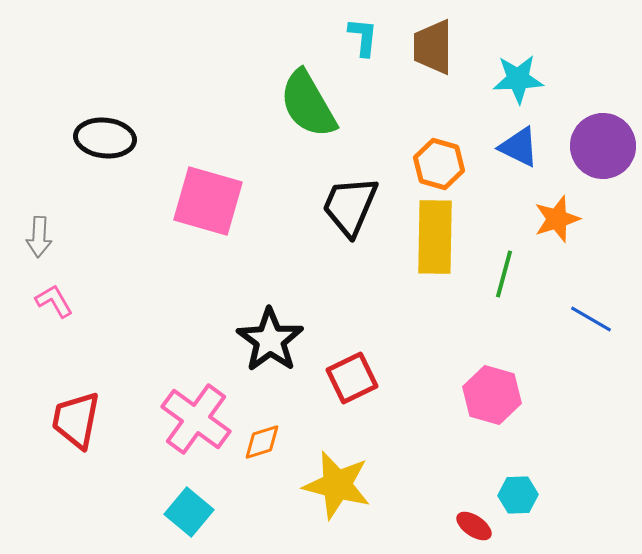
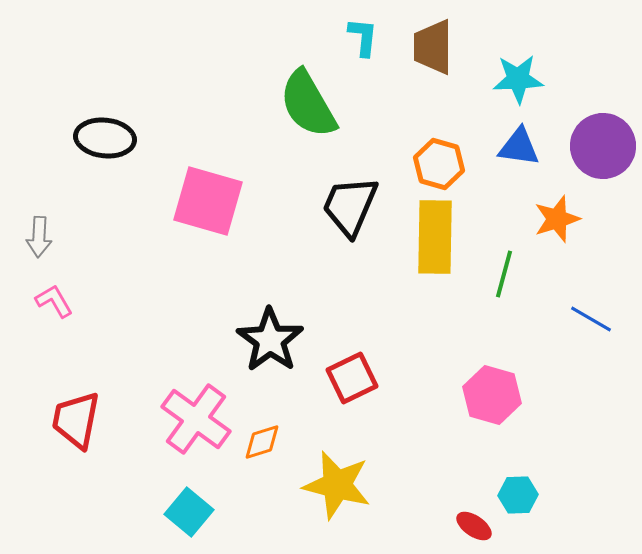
blue triangle: rotated 18 degrees counterclockwise
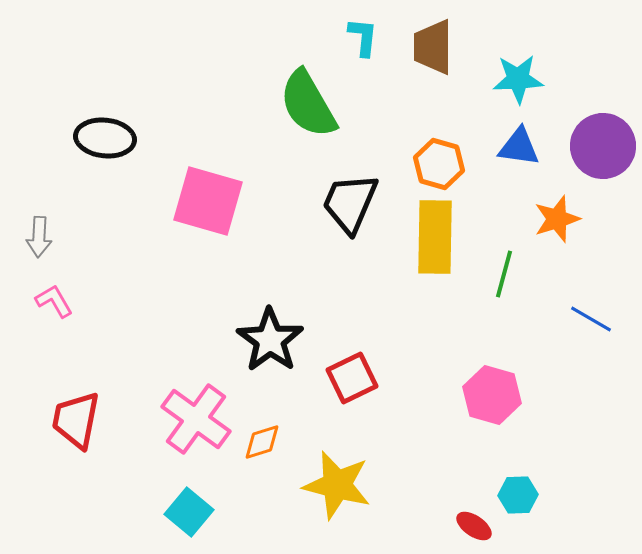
black trapezoid: moved 3 px up
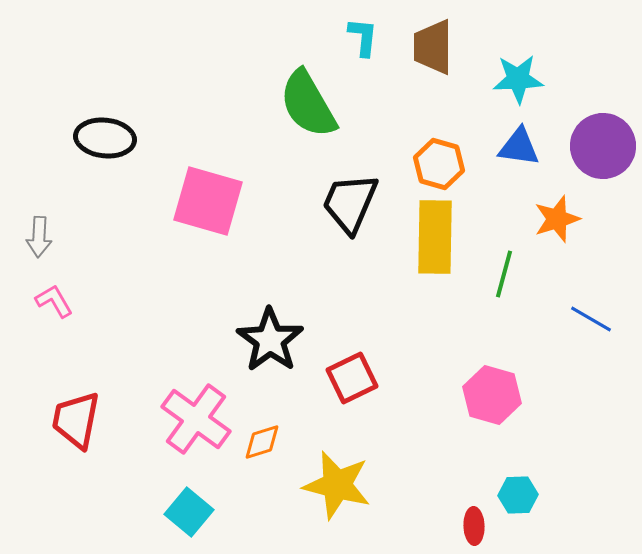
red ellipse: rotated 54 degrees clockwise
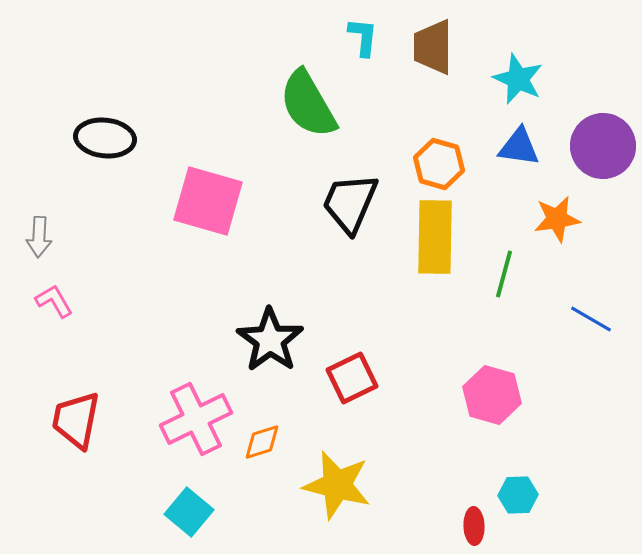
cyan star: rotated 27 degrees clockwise
orange star: rotated 9 degrees clockwise
pink cross: rotated 28 degrees clockwise
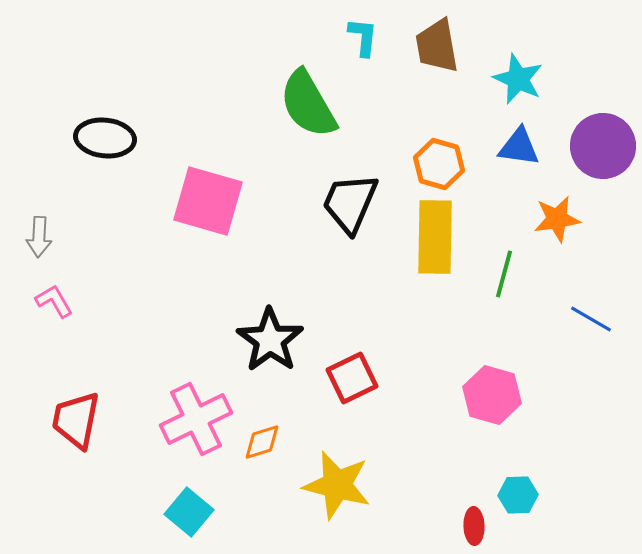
brown trapezoid: moved 4 px right, 1 px up; rotated 10 degrees counterclockwise
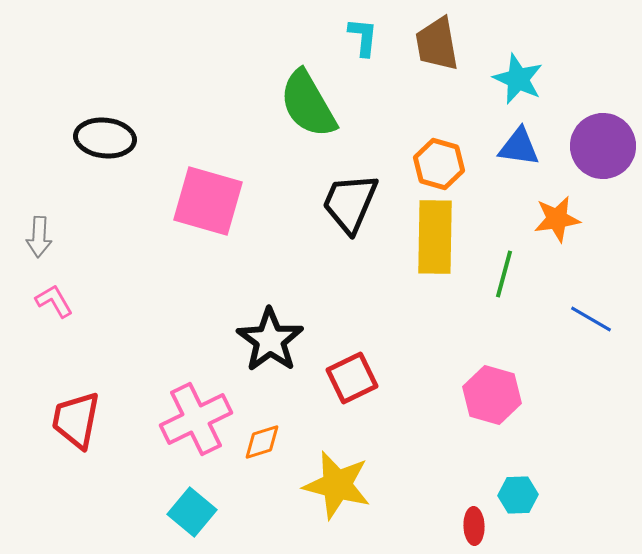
brown trapezoid: moved 2 px up
cyan square: moved 3 px right
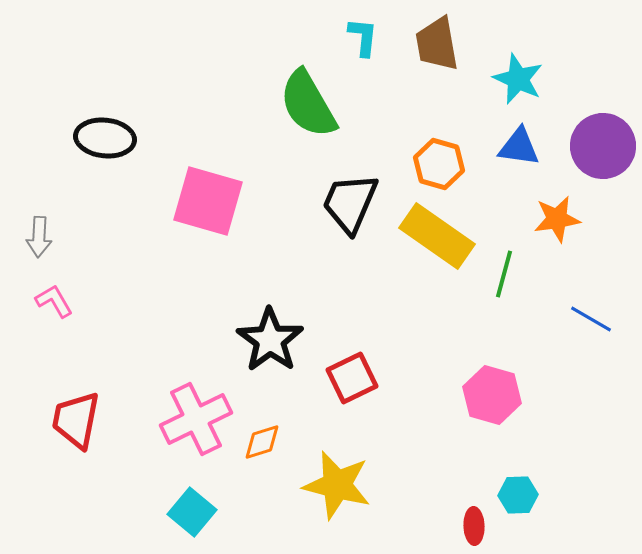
yellow rectangle: moved 2 px right, 1 px up; rotated 56 degrees counterclockwise
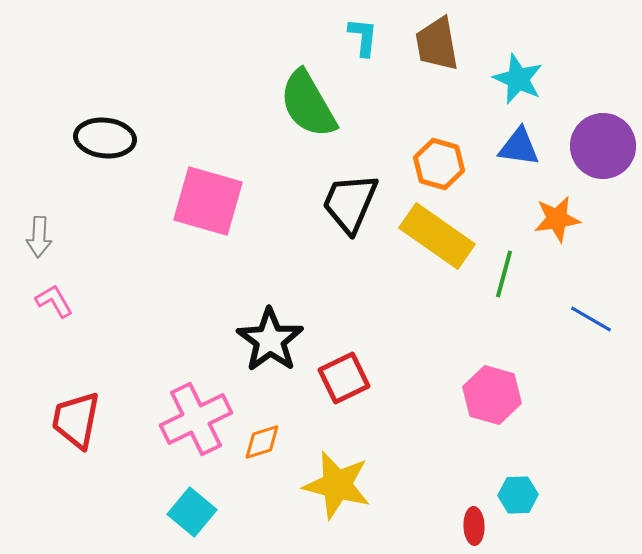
red square: moved 8 px left
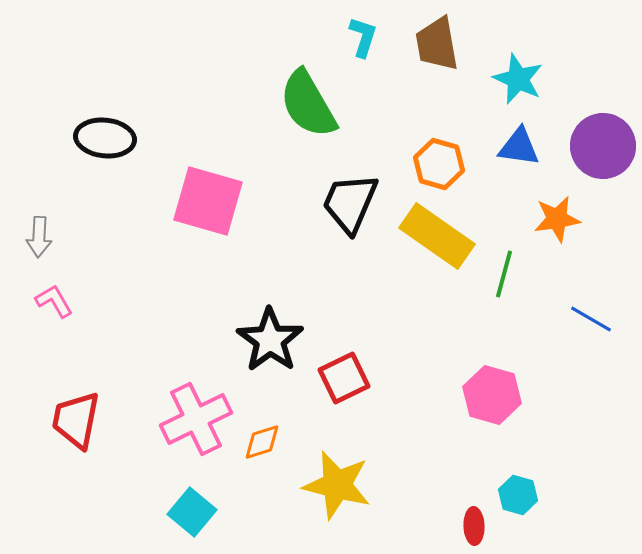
cyan L-shape: rotated 12 degrees clockwise
cyan hexagon: rotated 18 degrees clockwise
